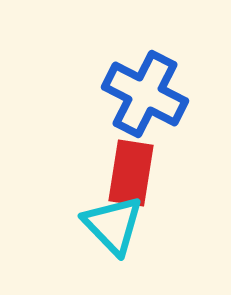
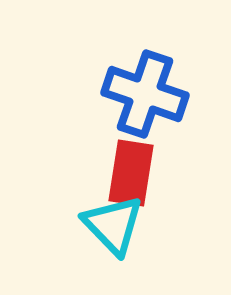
blue cross: rotated 8 degrees counterclockwise
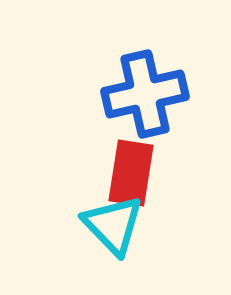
blue cross: rotated 32 degrees counterclockwise
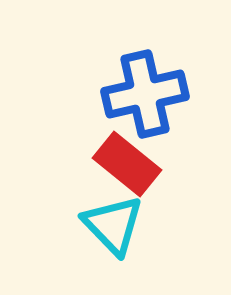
red rectangle: moved 4 px left, 9 px up; rotated 60 degrees counterclockwise
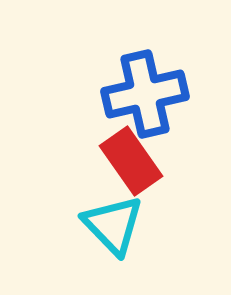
red rectangle: moved 4 px right, 3 px up; rotated 16 degrees clockwise
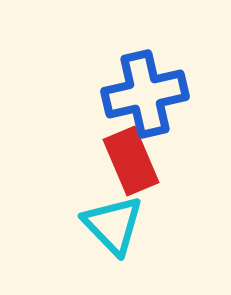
red rectangle: rotated 12 degrees clockwise
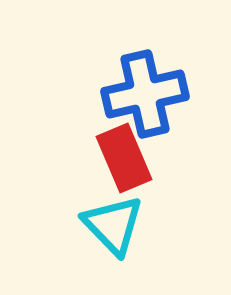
red rectangle: moved 7 px left, 3 px up
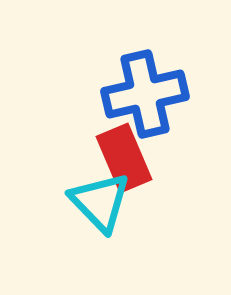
cyan triangle: moved 13 px left, 23 px up
